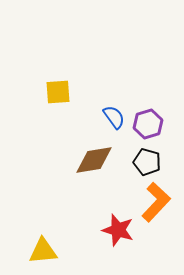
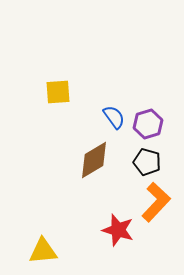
brown diamond: rotated 21 degrees counterclockwise
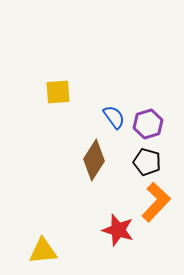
brown diamond: rotated 27 degrees counterclockwise
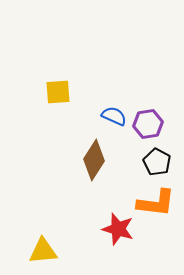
blue semicircle: moved 1 px up; rotated 30 degrees counterclockwise
purple hexagon: rotated 8 degrees clockwise
black pentagon: moved 10 px right; rotated 12 degrees clockwise
orange L-shape: moved 1 px down; rotated 54 degrees clockwise
red star: moved 1 px up
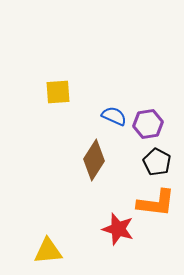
yellow triangle: moved 5 px right
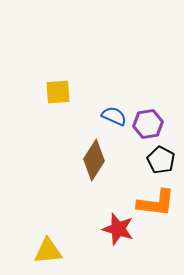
black pentagon: moved 4 px right, 2 px up
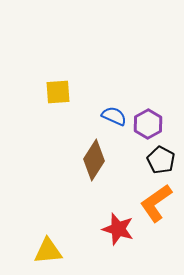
purple hexagon: rotated 20 degrees counterclockwise
orange L-shape: rotated 138 degrees clockwise
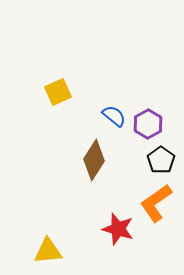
yellow square: rotated 20 degrees counterclockwise
blue semicircle: rotated 15 degrees clockwise
black pentagon: rotated 8 degrees clockwise
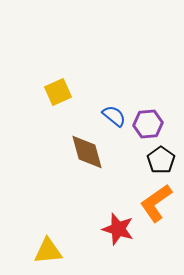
purple hexagon: rotated 24 degrees clockwise
brown diamond: moved 7 px left, 8 px up; rotated 48 degrees counterclockwise
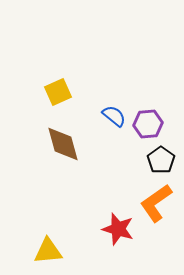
brown diamond: moved 24 px left, 8 px up
